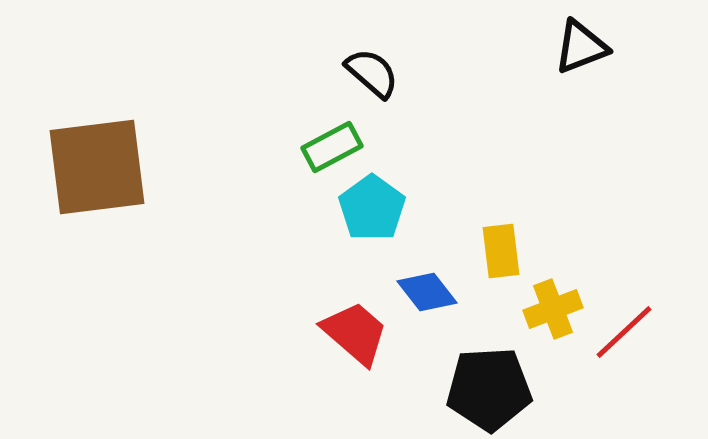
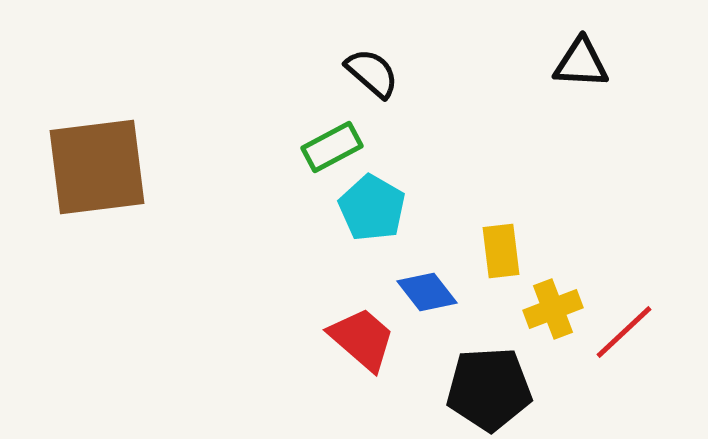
black triangle: moved 16 px down; rotated 24 degrees clockwise
cyan pentagon: rotated 6 degrees counterclockwise
red trapezoid: moved 7 px right, 6 px down
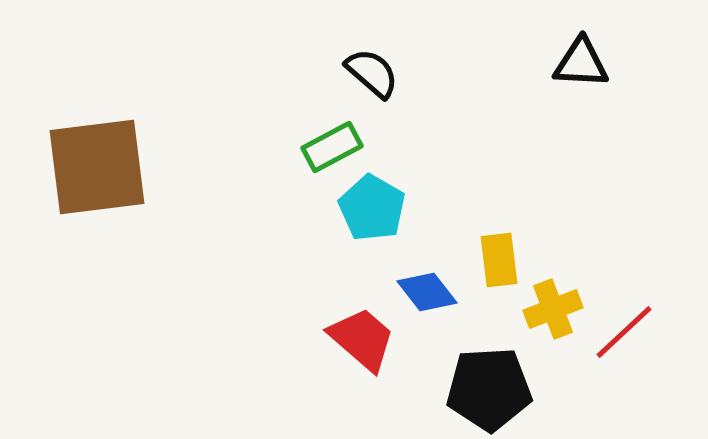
yellow rectangle: moved 2 px left, 9 px down
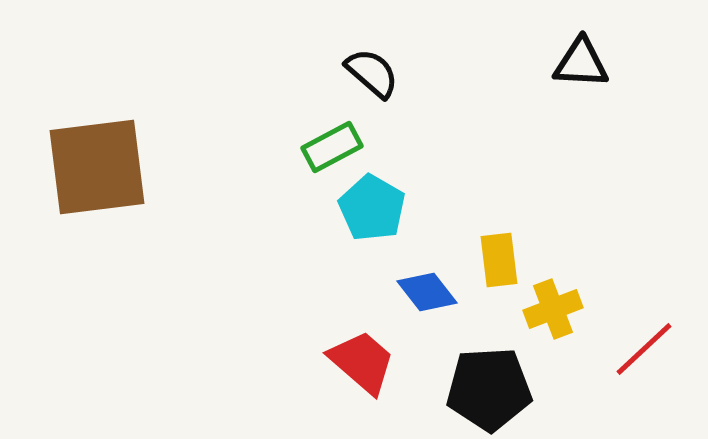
red line: moved 20 px right, 17 px down
red trapezoid: moved 23 px down
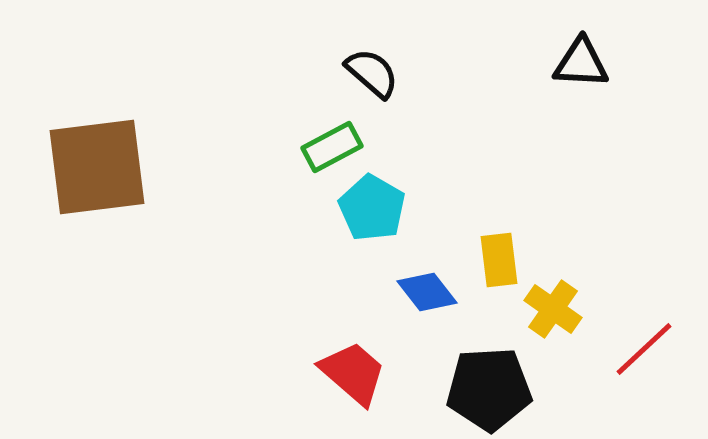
yellow cross: rotated 34 degrees counterclockwise
red trapezoid: moved 9 px left, 11 px down
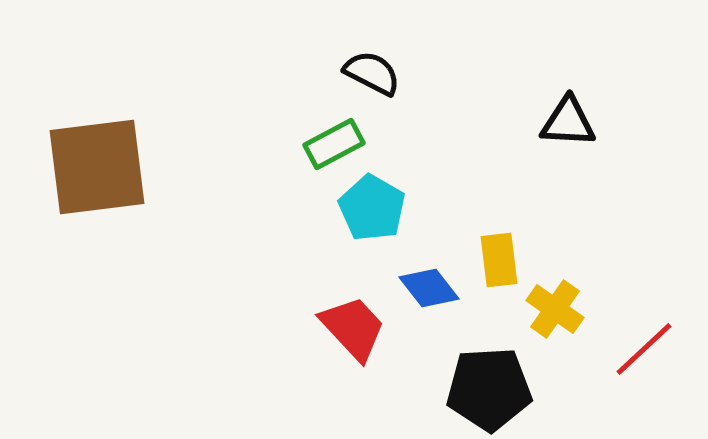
black triangle: moved 13 px left, 59 px down
black semicircle: rotated 14 degrees counterclockwise
green rectangle: moved 2 px right, 3 px up
blue diamond: moved 2 px right, 4 px up
yellow cross: moved 2 px right
red trapezoid: moved 45 px up; rotated 6 degrees clockwise
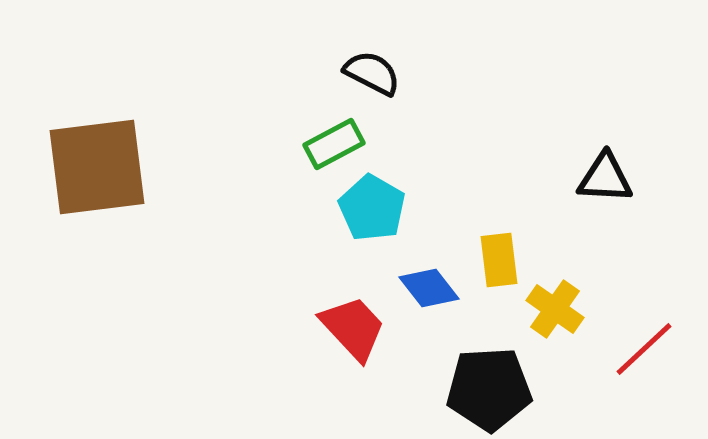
black triangle: moved 37 px right, 56 px down
